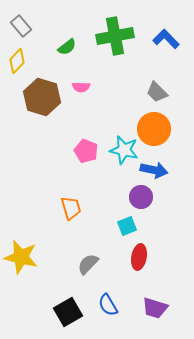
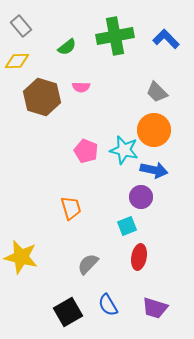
yellow diamond: rotated 45 degrees clockwise
orange circle: moved 1 px down
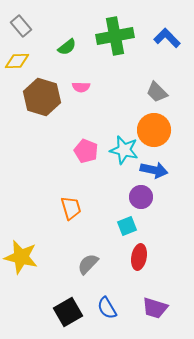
blue L-shape: moved 1 px right, 1 px up
blue semicircle: moved 1 px left, 3 px down
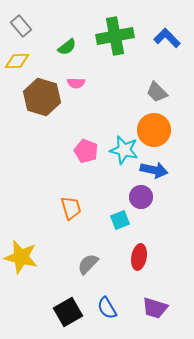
pink semicircle: moved 5 px left, 4 px up
cyan square: moved 7 px left, 6 px up
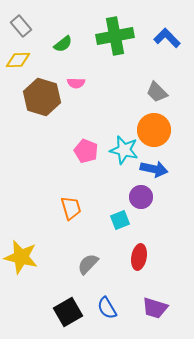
green semicircle: moved 4 px left, 3 px up
yellow diamond: moved 1 px right, 1 px up
blue arrow: moved 1 px up
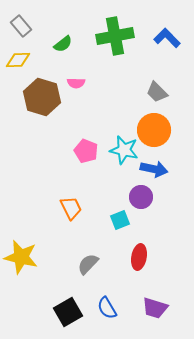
orange trapezoid: rotated 10 degrees counterclockwise
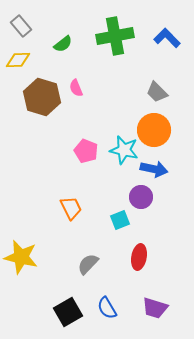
pink semicircle: moved 5 px down; rotated 66 degrees clockwise
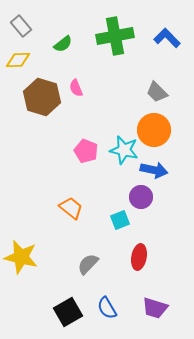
blue arrow: moved 1 px down
orange trapezoid: rotated 25 degrees counterclockwise
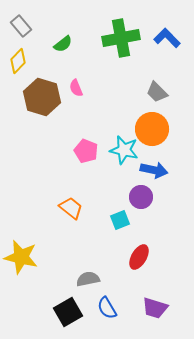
green cross: moved 6 px right, 2 px down
yellow diamond: moved 1 px down; rotated 45 degrees counterclockwise
orange circle: moved 2 px left, 1 px up
red ellipse: rotated 20 degrees clockwise
gray semicircle: moved 15 px down; rotated 35 degrees clockwise
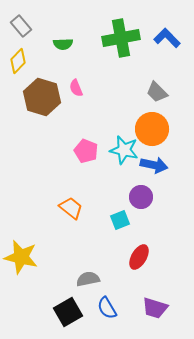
green semicircle: rotated 36 degrees clockwise
blue arrow: moved 5 px up
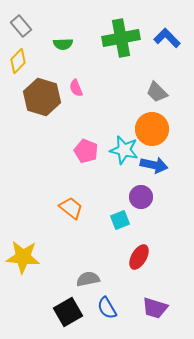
yellow star: moved 2 px right; rotated 8 degrees counterclockwise
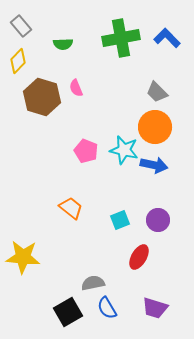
orange circle: moved 3 px right, 2 px up
purple circle: moved 17 px right, 23 px down
gray semicircle: moved 5 px right, 4 px down
